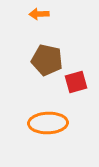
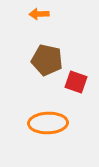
red square: rotated 35 degrees clockwise
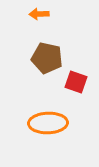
brown pentagon: moved 2 px up
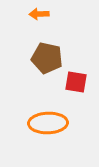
red square: rotated 10 degrees counterclockwise
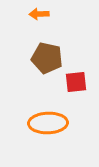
red square: rotated 15 degrees counterclockwise
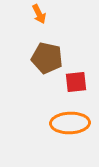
orange arrow: rotated 114 degrees counterclockwise
orange ellipse: moved 22 px right
